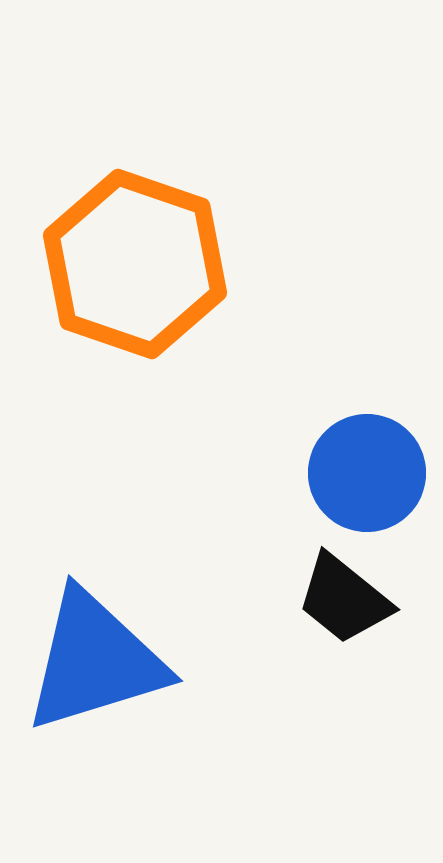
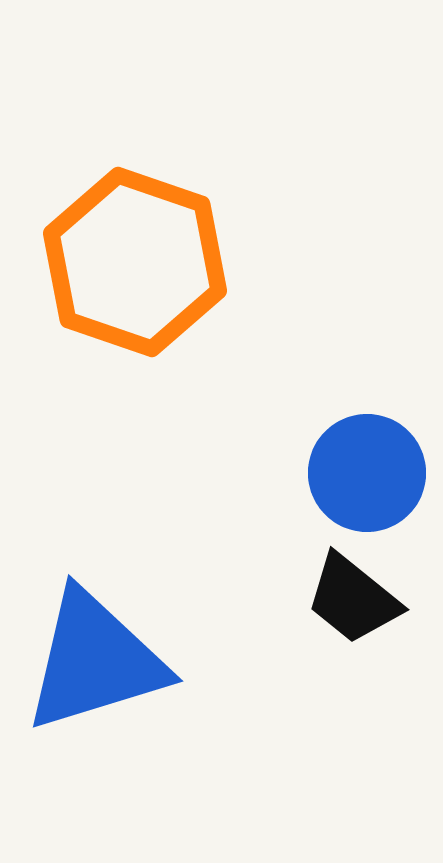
orange hexagon: moved 2 px up
black trapezoid: moved 9 px right
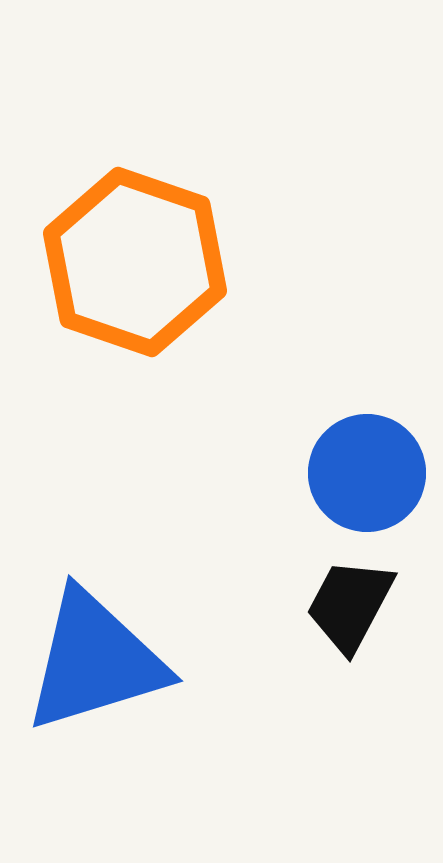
black trapezoid: moved 3 px left, 6 px down; rotated 79 degrees clockwise
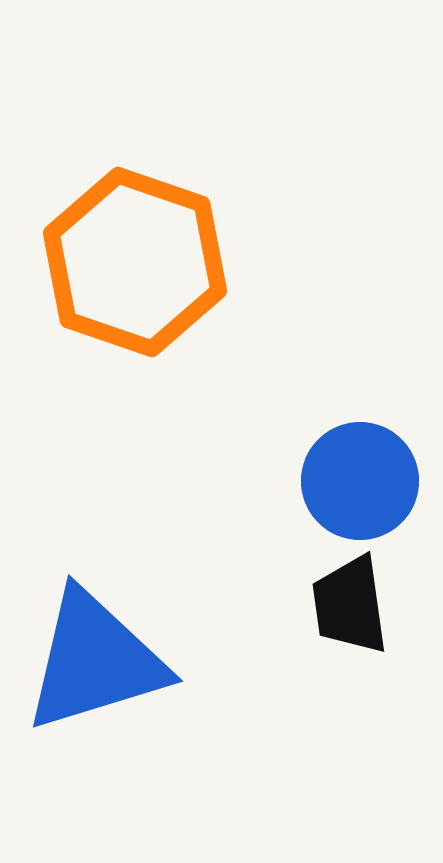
blue circle: moved 7 px left, 8 px down
black trapezoid: rotated 36 degrees counterclockwise
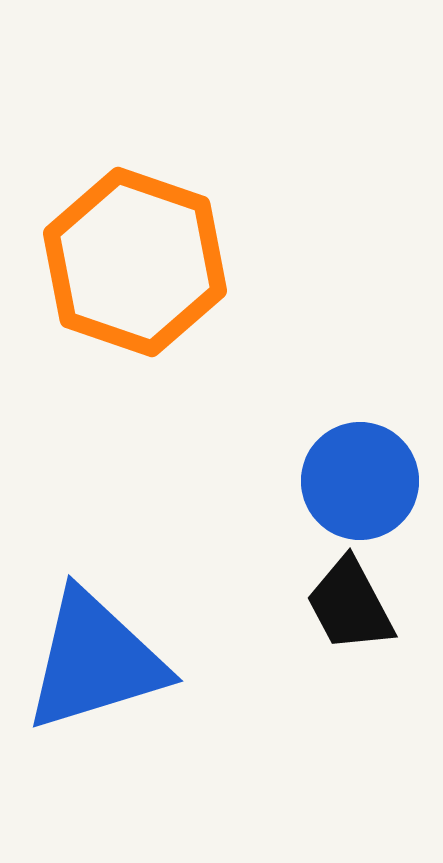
black trapezoid: rotated 20 degrees counterclockwise
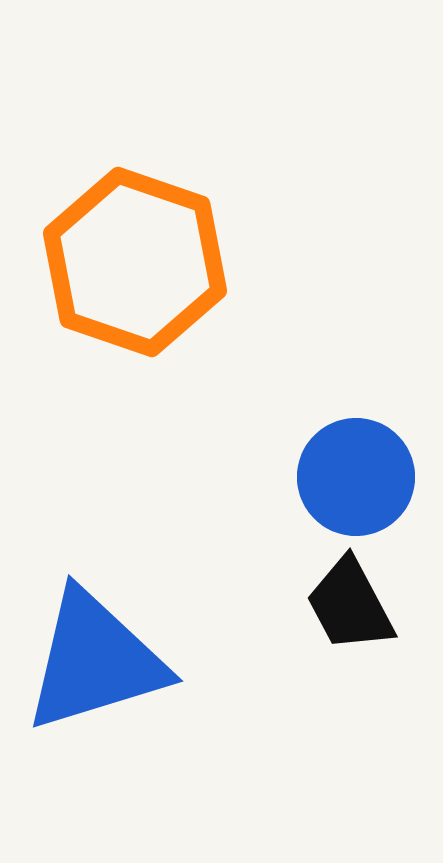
blue circle: moved 4 px left, 4 px up
